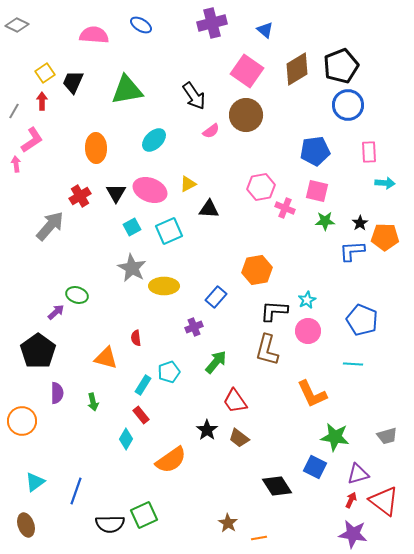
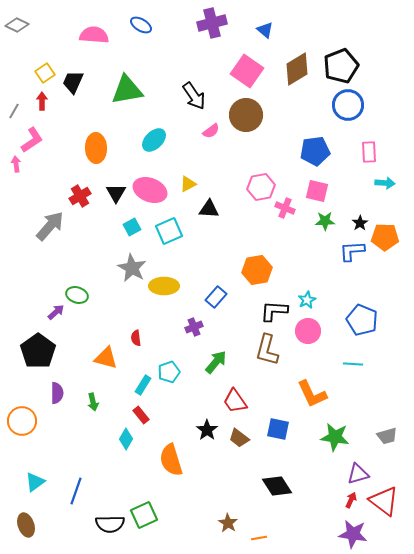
orange semicircle at (171, 460): rotated 108 degrees clockwise
blue square at (315, 467): moved 37 px left, 38 px up; rotated 15 degrees counterclockwise
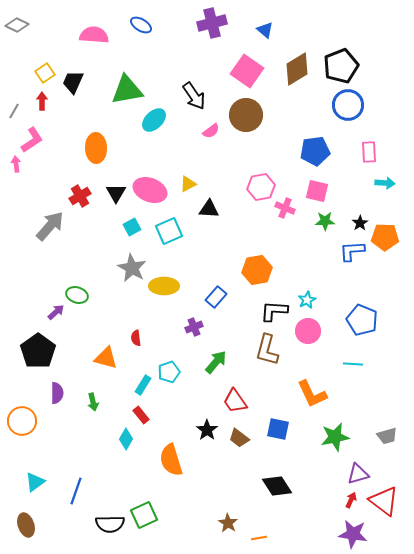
cyan ellipse at (154, 140): moved 20 px up
green star at (335, 437): rotated 20 degrees counterclockwise
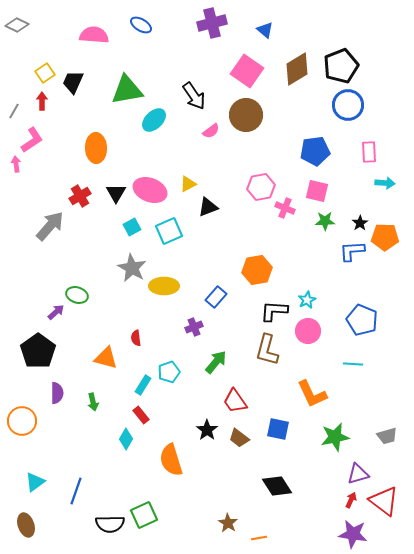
black triangle at (209, 209): moved 1 px left, 2 px up; rotated 25 degrees counterclockwise
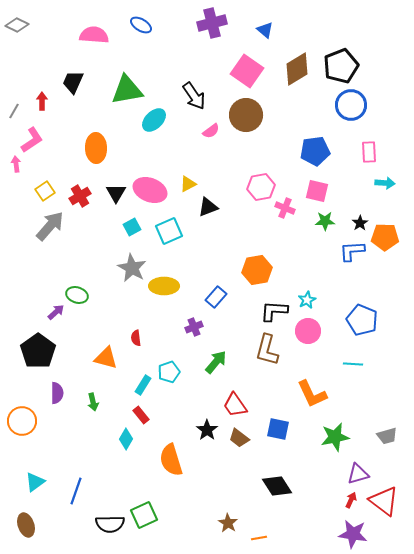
yellow square at (45, 73): moved 118 px down
blue circle at (348, 105): moved 3 px right
red trapezoid at (235, 401): moved 4 px down
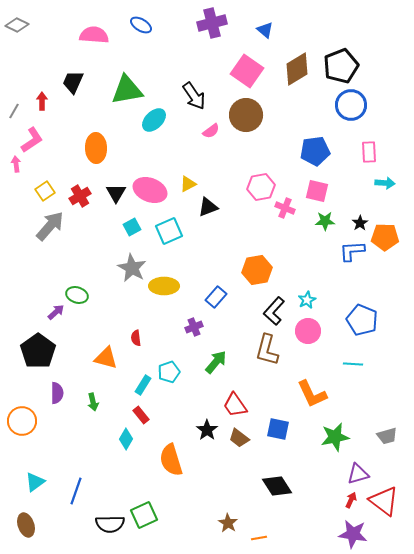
black L-shape at (274, 311): rotated 52 degrees counterclockwise
